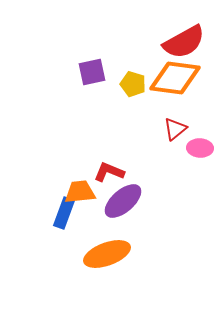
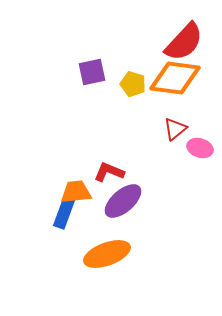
red semicircle: rotated 18 degrees counterclockwise
pink ellipse: rotated 15 degrees clockwise
orange trapezoid: moved 4 px left
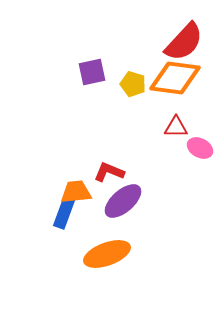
red triangle: moved 1 px right, 2 px up; rotated 40 degrees clockwise
pink ellipse: rotated 10 degrees clockwise
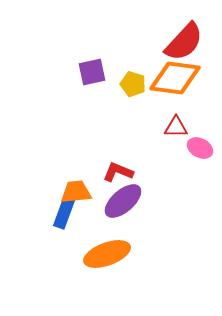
red L-shape: moved 9 px right
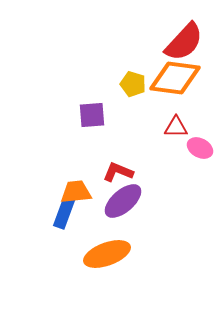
purple square: moved 43 px down; rotated 8 degrees clockwise
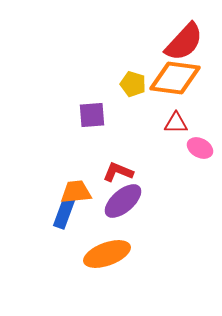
red triangle: moved 4 px up
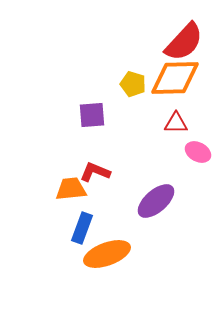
orange diamond: rotated 9 degrees counterclockwise
pink ellipse: moved 2 px left, 4 px down
red L-shape: moved 23 px left
orange trapezoid: moved 5 px left, 3 px up
purple ellipse: moved 33 px right
blue rectangle: moved 18 px right, 15 px down
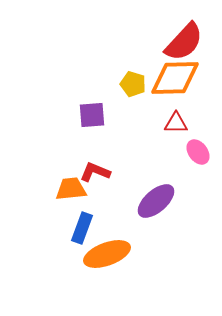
pink ellipse: rotated 25 degrees clockwise
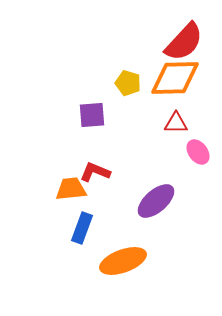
yellow pentagon: moved 5 px left, 1 px up
orange ellipse: moved 16 px right, 7 px down
